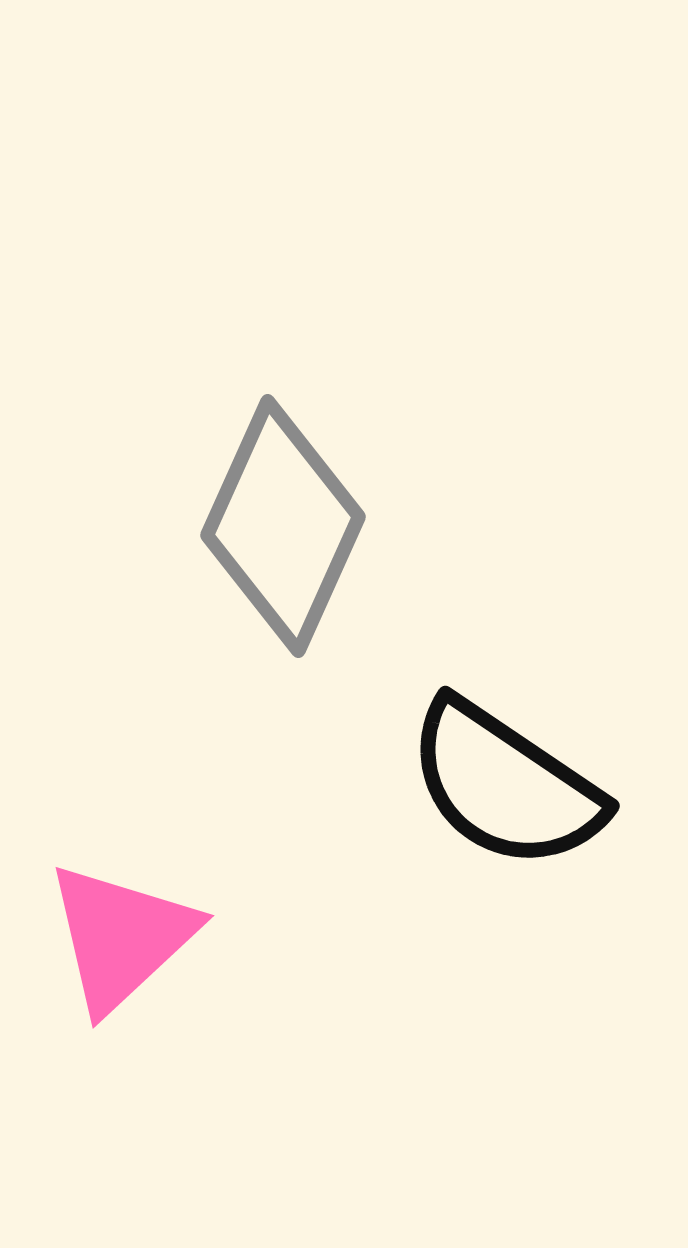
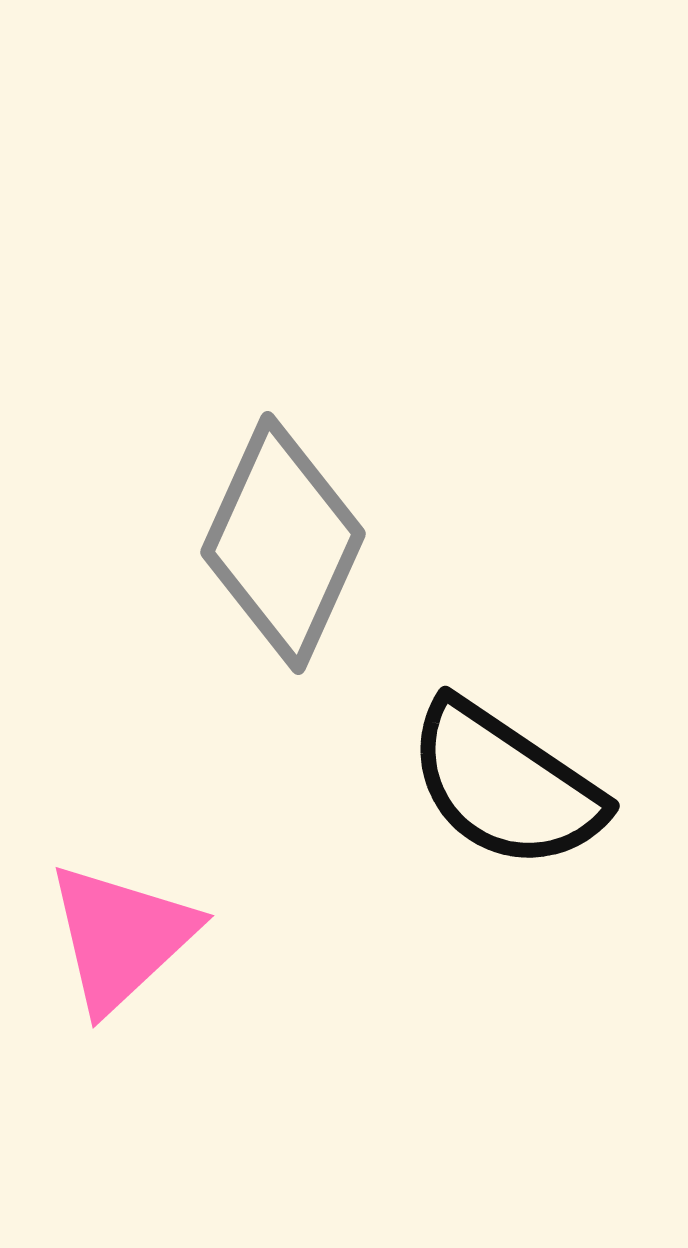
gray diamond: moved 17 px down
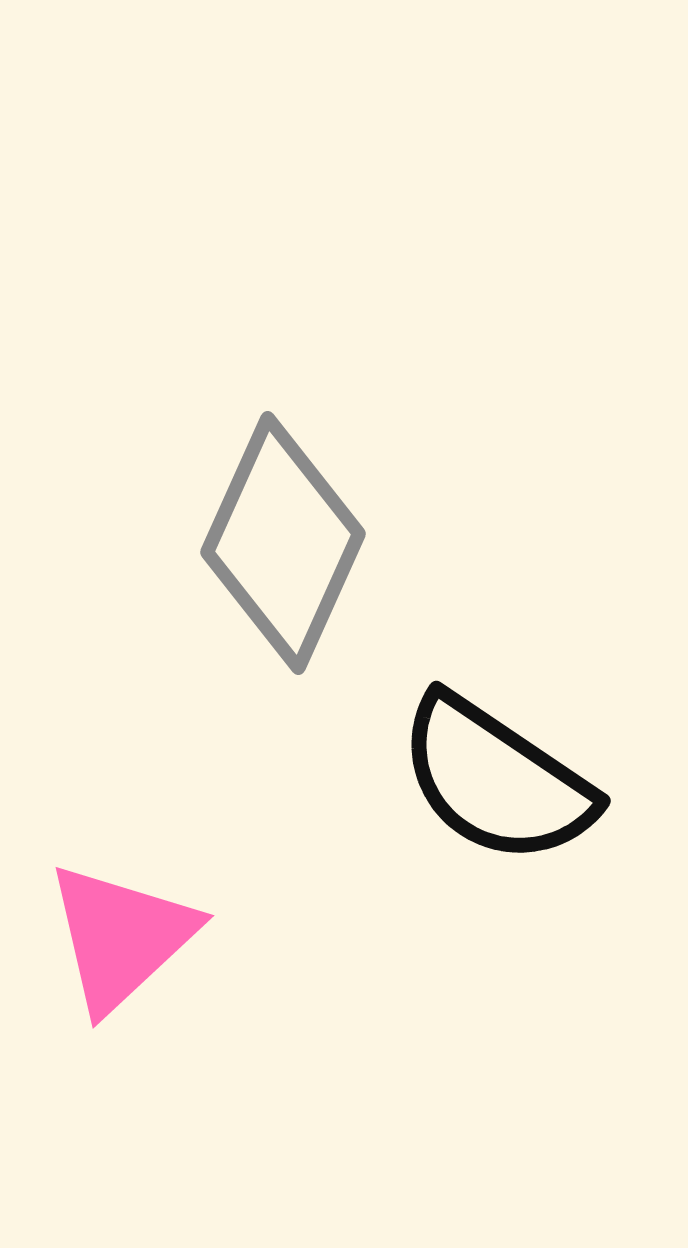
black semicircle: moved 9 px left, 5 px up
